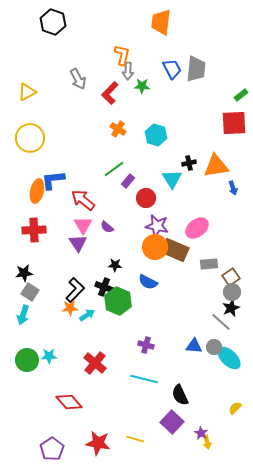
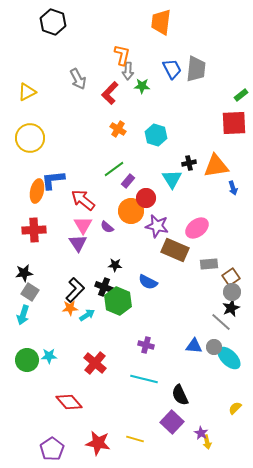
orange circle at (155, 247): moved 24 px left, 36 px up
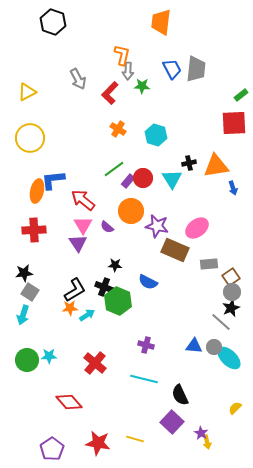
red circle at (146, 198): moved 3 px left, 20 px up
black L-shape at (75, 290): rotated 15 degrees clockwise
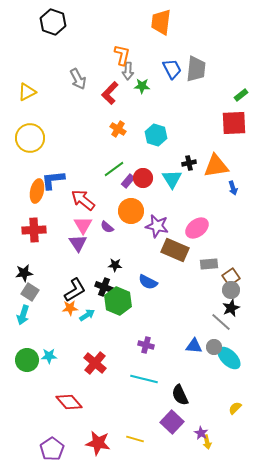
gray circle at (232, 292): moved 1 px left, 2 px up
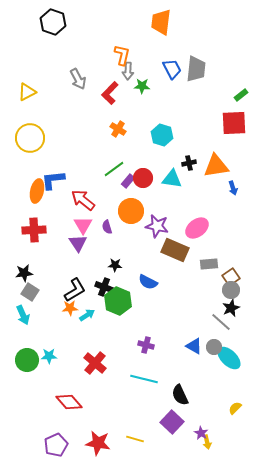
cyan hexagon at (156, 135): moved 6 px right
cyan triangle at (172, 179): rotated 50 degrees counterclockwise
purple semicircle at (107, 227): rotated 32 degrees clockwise
cyan arrow at (23, 315): rotated 42 degrees counterclockwise
blue triangle at (194, 346): rotated 24 degrees clockwise
purple pentagon at (52, 449): moved 4 px right, 4 px up; rotated 10 degrees clockwise
